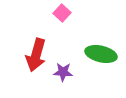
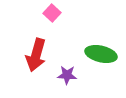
pink square: moved 10 px left
purple star: moved 4 px right, 3 px down
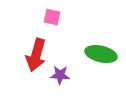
pink square: moved 4 px down; rotated 30 degrees counterclockwise
purple star: moved 7 px left
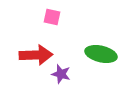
red arrow: rotated 108 degrees counterclockwise
purple star: moved 1 px right, 1 px up; rotated 12 degrees clockwise
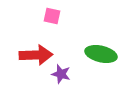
pink square: moved 1 px up
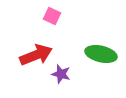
pink square: rotated 12 degrees clockwise
red arrow: rotated 20 degrees counterclockwise
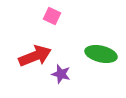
red arrow: moved 1 px left, 1 px down
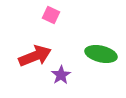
pink square: moved 1 px left, 1 px up
purple star: moved 1 px down; rotated 24 degrees clockwise
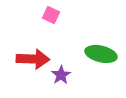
red arrow: moved 2 px left, 3 px down; rotated 24 degrees clockwise
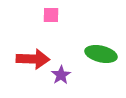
pink square: rotated 24 degrees counterclockwise
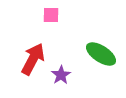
green ellipse: rotated 20 degrees clockwise
red arrow: rotated 64 degrees counterclockwise
